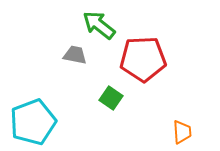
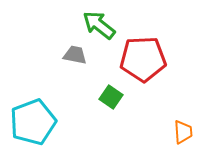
green square: moved 1 px up
orange trapezoid: moved 1 px right
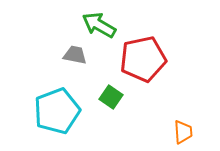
green arrow: rotated 8 degrees counterclockwise
red pentagon: rotated 9 degrees counterclockwise
cyan pentagon: moved 24 px right, 11 px up
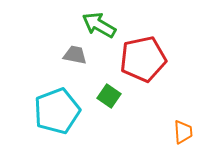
green square: moved 2 px left, 1 px up
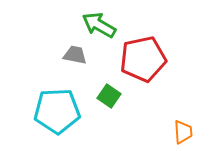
cyan pentagon: rotated 18 degrees clockwise
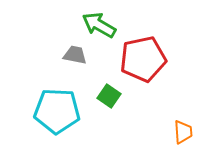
cyan pentagon: rotated 6 degrees clockwise
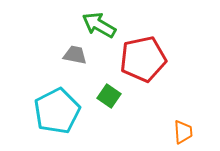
cyan pentagon: rotated 30 degrees counterclockwise
